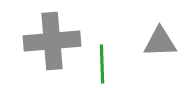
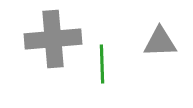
gray cross: moved 1 px right, 2 px up
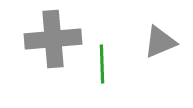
gray triangle: rotated 21 degrees counterclockwise
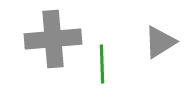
gray triangle: rotated 9 degrees counterclockwise
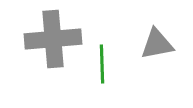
gray triangle: moved 3 px left, 2 px down; rotated 21 degrees clockwise
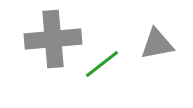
green line: rotated 54 degrees clockwise
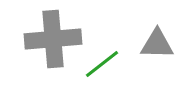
gray triangle: rotated 12 degrees clockwise
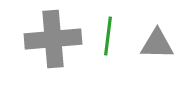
green line: moved 6 px right, 28 px up; rotated 45 degrees counterclockwise
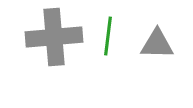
gray cross: moved 1 px right, 2 px up
